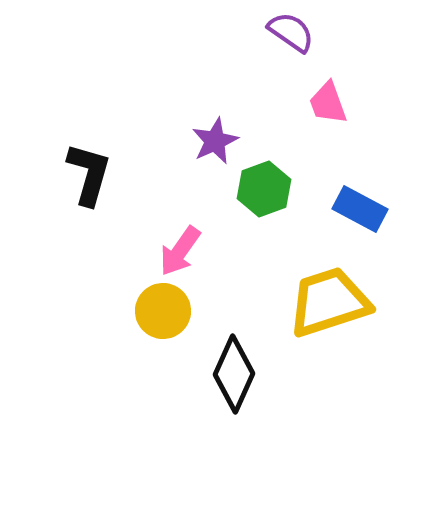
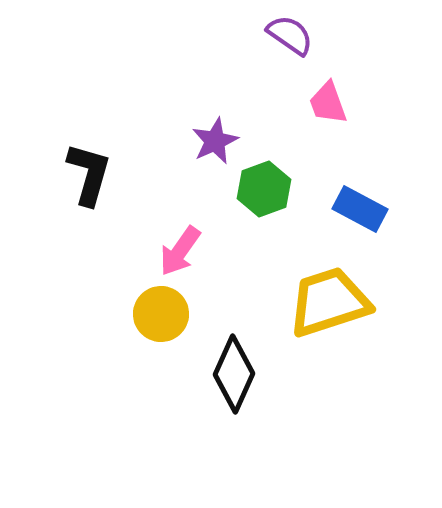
purple semicircle: moved 1 px left, 3 px down
yellow circle: moved 2 px left, 3 px down
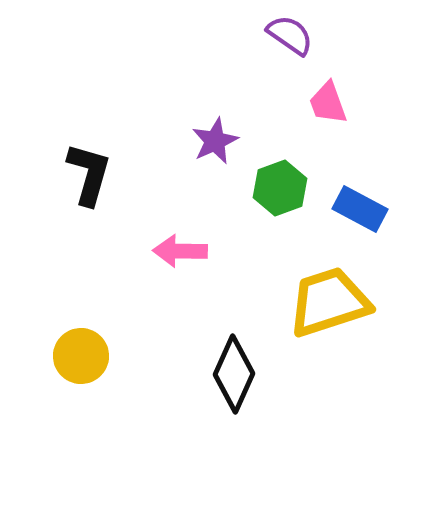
green hexagon: moved 16 px right, 1 px up
pink arrow: rotated 56 degrees clockwise
yellow circle: moved 80 px left, 42 px down
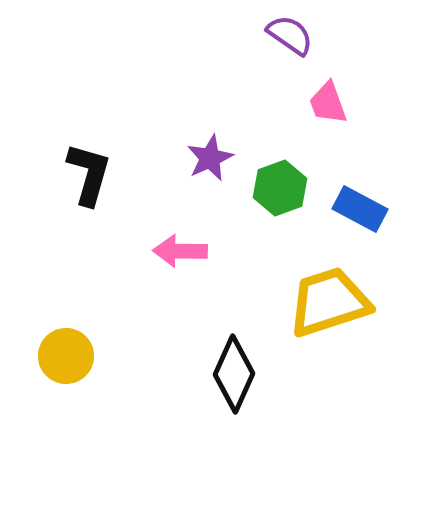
purple star: moved 5 px left, 17 px down
yellow circle: moved 15 px left
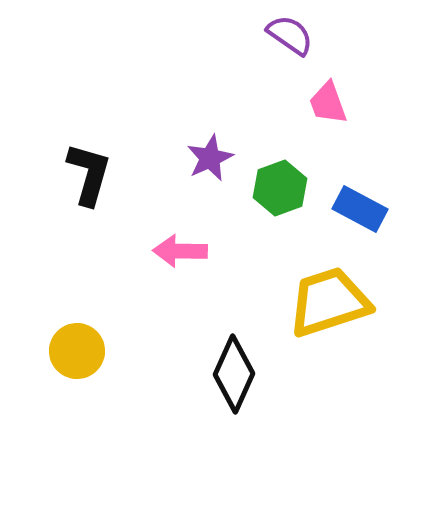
yellow circle: moved 11 px right, 5 px up
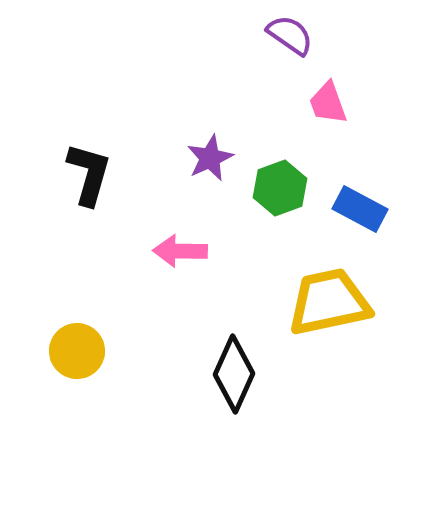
yellow trapezoid: rotated 6 degrees clockwise
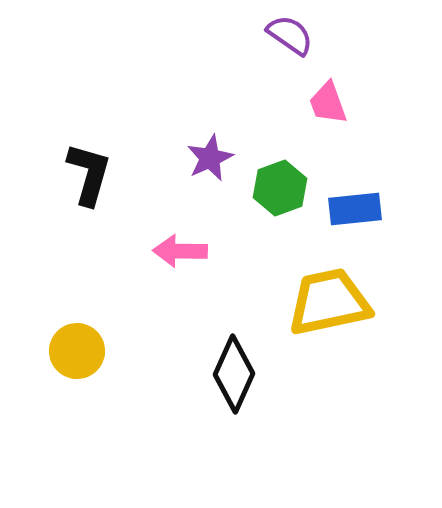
blue rectangle: moved 5 px left; rotated 34 degrees counterclockwise
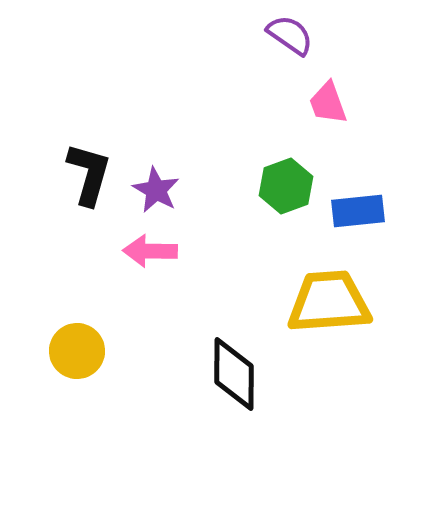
purple star: moved 54 px left, 32 px down; rotated 18 degrees counterclockwise
green hexagon: moved 6 px right, 2 px up
blue rectangle: moved 3 px right, 2 px down
pink arrow: moved 30 px left
yellow trapezoid: rotated 8 degrees clockwise
black diamond: rotated 24 degrees counterclockwise
